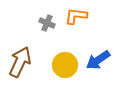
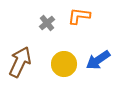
orange L-shape: moved 3 px right
gray cross: rotated 28 degrees clockwise
yellow circle: moved 1 px left, 1 px up
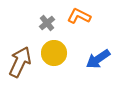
orange L-shape: rotated 20 degrees clockwise
blue arrow: moved 1 px up
yellow circle: moved 10 px left, 11 px up
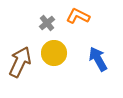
orange L-shape: moved 1 px left
blue arrow: rotated 95 degrees clockwise
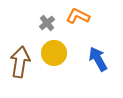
brown arrow: rotated 16 degrees counterclockwise
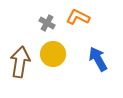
orange L-shape: moved 1 px down
gray cross: rotated 21 degrees counterclockwise
yellow circle: moved 1 px left, 1 px down
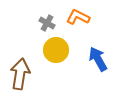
yellow circle: moved 3 px right, 4 px up
brown arrow: moved 12 px down
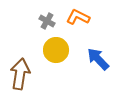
gray cross: moved 2 px up
blue arrow: rotated 15 degrees counterclockwise
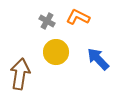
yellow circle: moved 2 px down
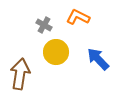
gray cross: moved 3 px left, 4 px down
